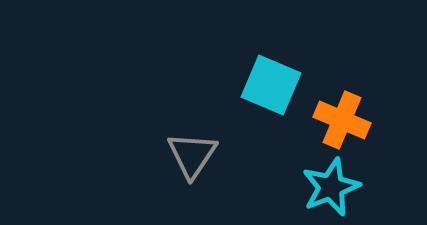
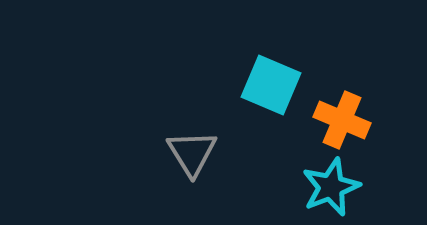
gray triangle: moved 2 px up; rotated 6 degrees counterclockwise
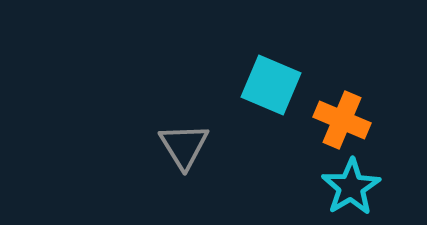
gray triangle: moved 8 px left, 7 px up
cyan star: moved 20 px right; rotated 10 degrees counterclockwise
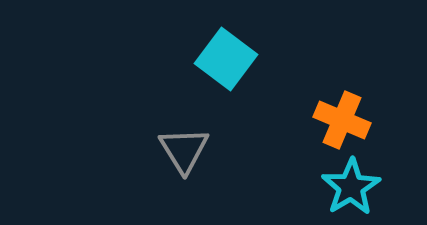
cyan square: moved 45 px left, 26 px up; rotated 14 degrees clockwise
gray triangle: moved 4 px down
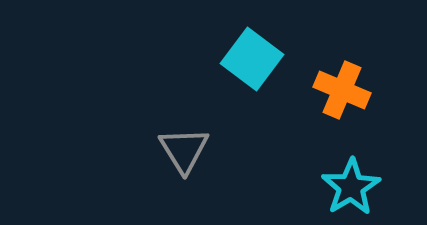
cyan square: moved 26 px right
orange cross: moved 30 px up
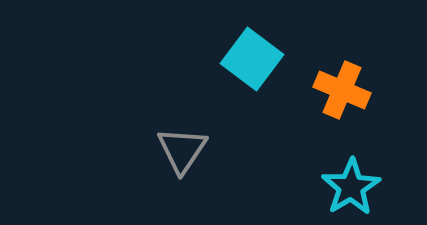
gray triangle: moved 2 px left; rotated 6 degrees clockwise
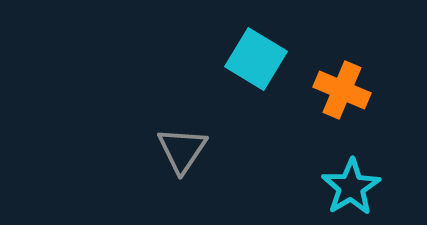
cyan square: moved 4 px right; rotated 6 degrees counterclockwise
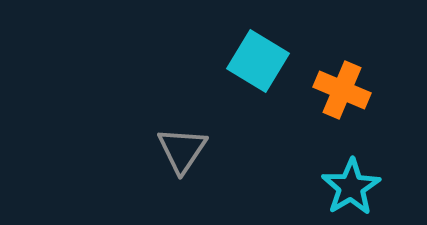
cyan square: moved 2 px right, 2 px down
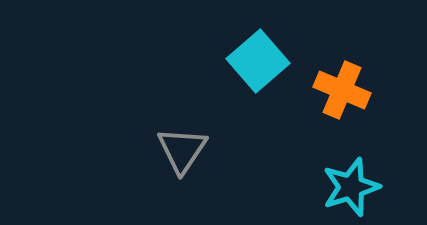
cyan square: rotated 18 degrees clockwise
cyan star: rotated 14 degrees clockwise
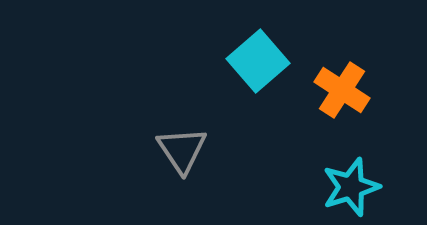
orange cross: rotated 10 degrees clockwise
gray triangle: rotated 8 degrees counterclockwise
